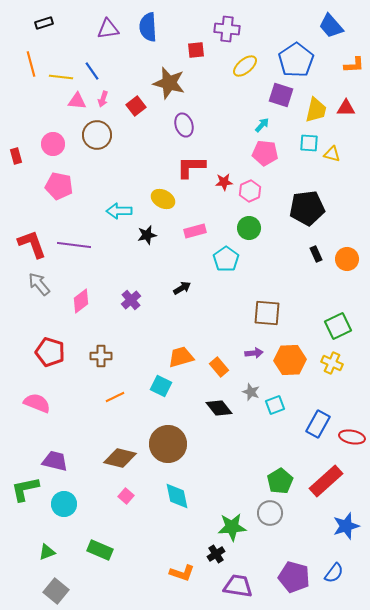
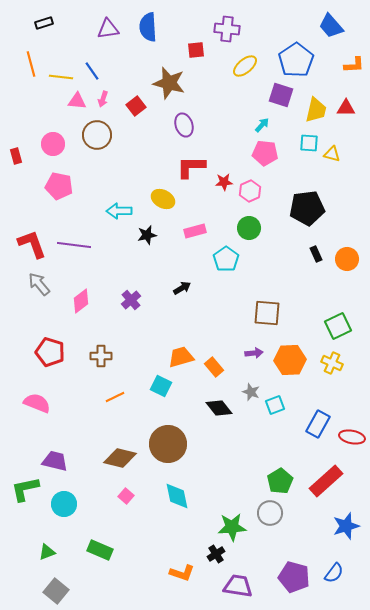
orange rectangle at (219, 367): moved 5 px left
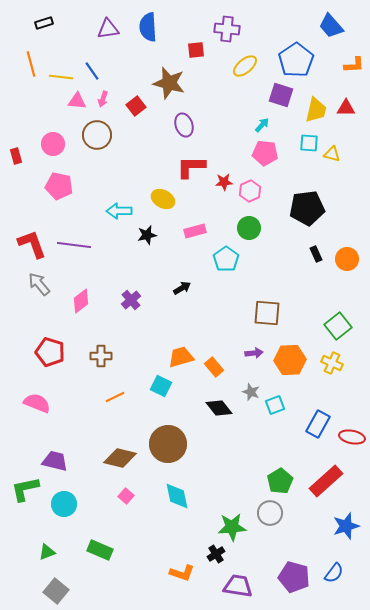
green square at (338, 326): rotated 12 degrees counterclockwise
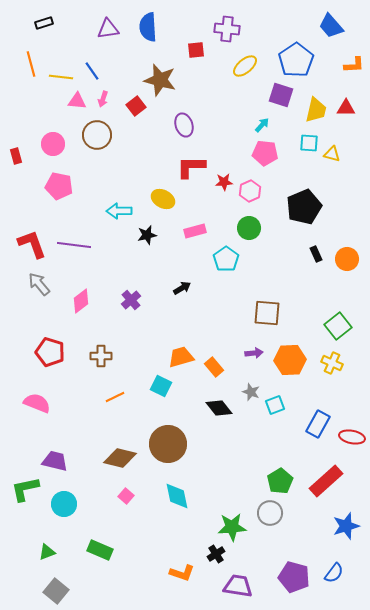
brown star at (169, 83): moved 9 px left, 3 px up
black pentagon at (307, 208): moved 3 px left, 1 px up; rotated 16 degrees counterclockwise
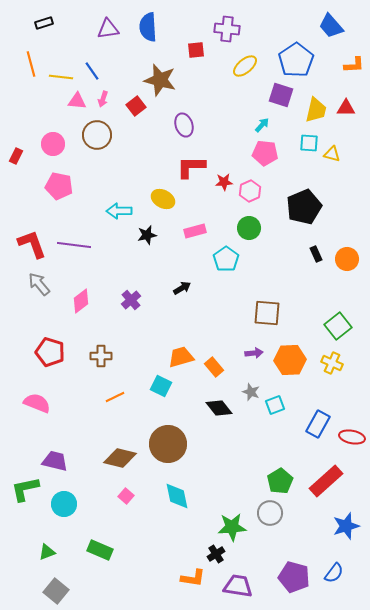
red rectangle at (16, 156): rotated 42 degrees clockwise
orange L-shape at (182, 573): moved 11 px right, 5 px down; rotated 10 degrees counterclockwise
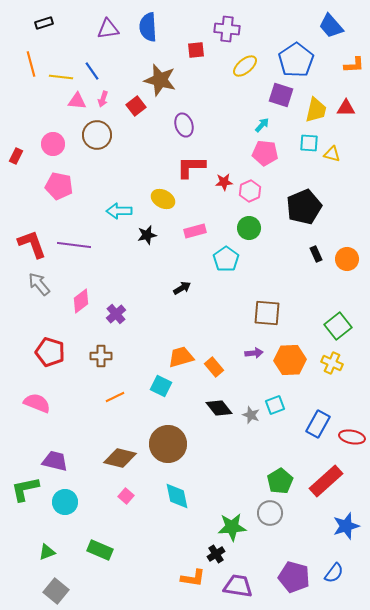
purple cross at (131, 300): moved 15 px left, 14 px down
gray star at (251, 392): moved 23 px down
cyan circle at (64, 504): moved 1 px right, 2 px up
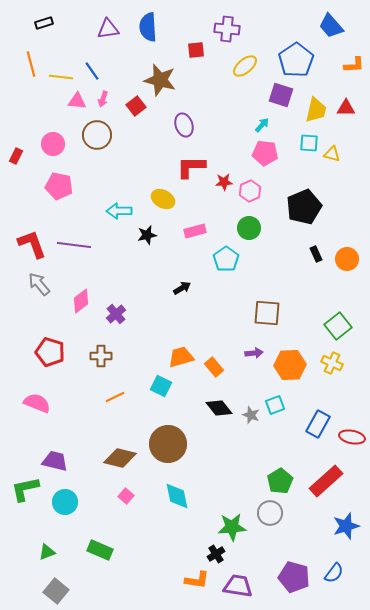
orange hexagon at (290, 360): moved 5 px down
orange L-shape at (193, 578): moved 4 px right, 2 px down
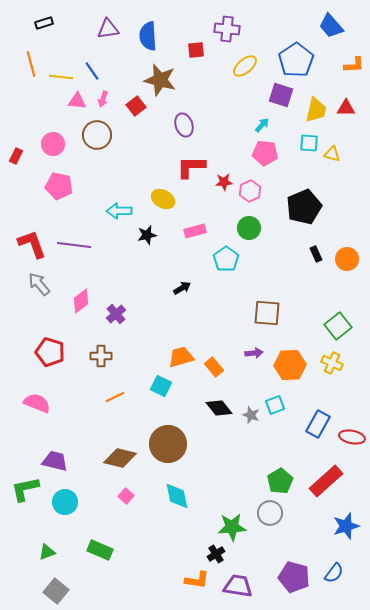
blue semicircle at (148, 27): moved 9 px down
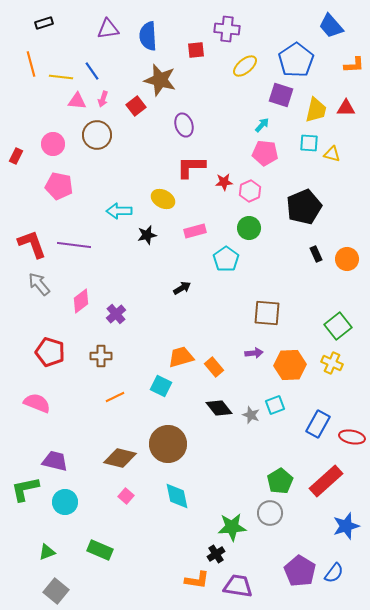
purple pentagon at (294, 577): moved 6 px right, 6 px up; rotated 16 degrees clockwise
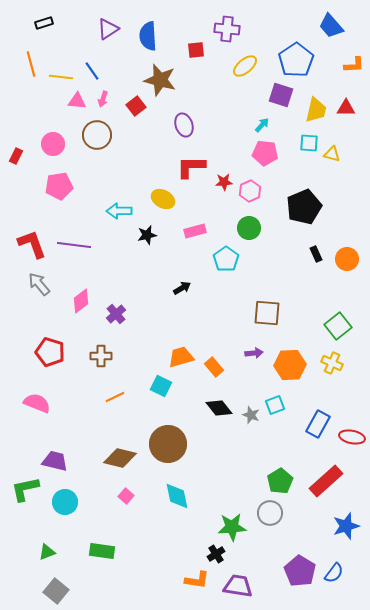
purple triangle at (108, 29): rotated 25 degrees counterclockwise
pink pentagon at (59, 186): rotated 20 degrees counterclockwise
green rectangle at (100, 550): moved 2 px right, 1 px down; rotated 15 degrees counterclockwise
